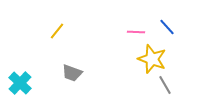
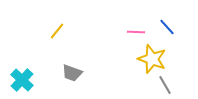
cyan cross: moved 2 px right, 3 px up
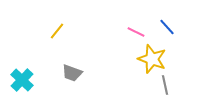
pink line: rotated 24 degrees clockwise
gray line: rotated 18 degrees clockwise
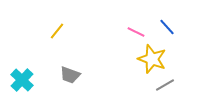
gray trapezoid: moved 2 px left, 2 px down
gray line: rotated 72 degrees clockwise
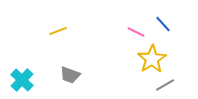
blue line: moved 4 px left, 3 px up
yellow line: moved 1 px right; rotated 30 degrees clockwise
yellow star: rotated 20 degrees clockwise
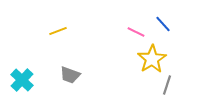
gray line: moved 2 px right; rotated 42 degrees counterclockwise
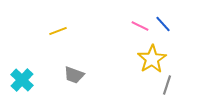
pink line: moved 4 px right, 6 px up
gray trapezoid: moved 4 px right
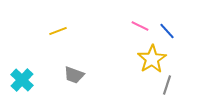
blue line: moved 4 px right, 7 px down
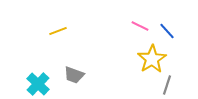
cyan cross: moved 16 px right, 4 px down
